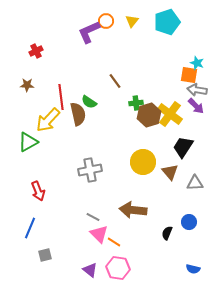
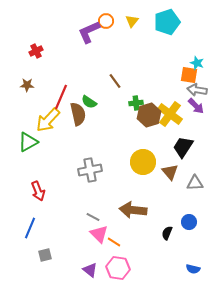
red line: rotated 30 degrees clockwise
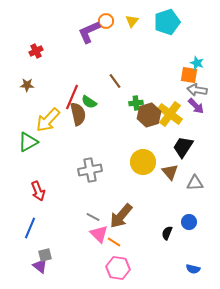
red line: moved 11 px right
brown arrow: moved 12 px left, 6 px down; rotated 56 degrees counterclockwise
purple triangle: moved 50 px left, 4 px up
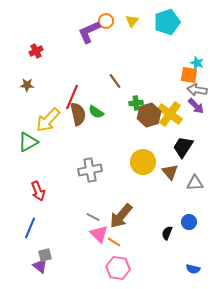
green semicircle: moved 7 px right, 10 px down
